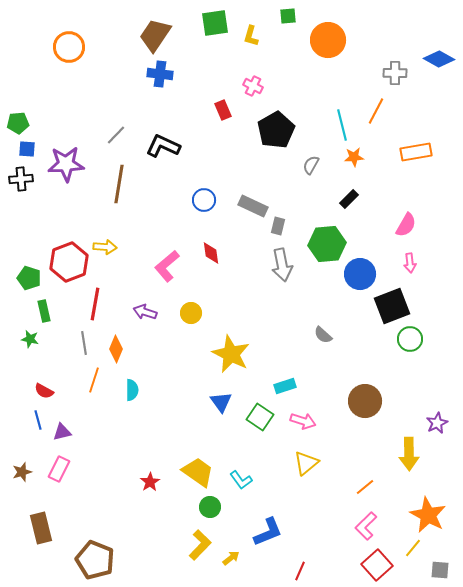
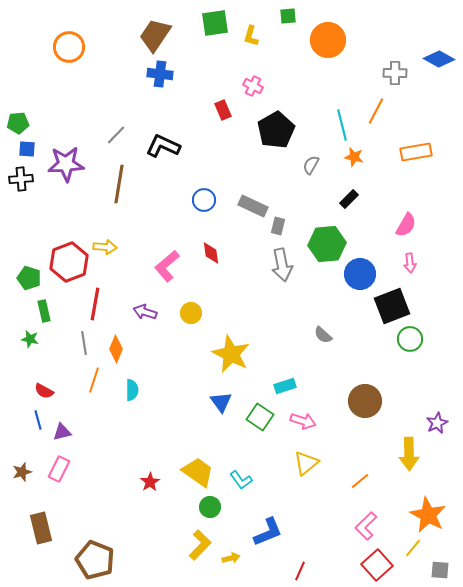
orange star at (354, 157): rotated 18 degrees clockwise
orange line at (365, 487): moved 5 px left, 6 px up
yellow arrow at (231, 558): rotated 24 degrees clockwise
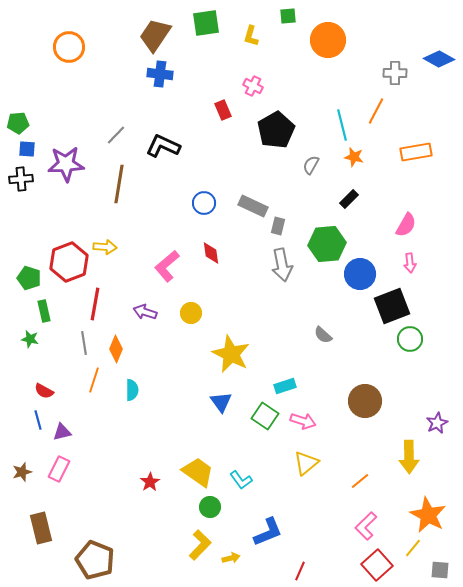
green square at (215, 23): moved 9 px left
blue circle at (204, 200): moved 3 px down
green square at (260, 417): moved 5 px right, 1 px up
yellow arrow at (409, 454): moved 3 px down
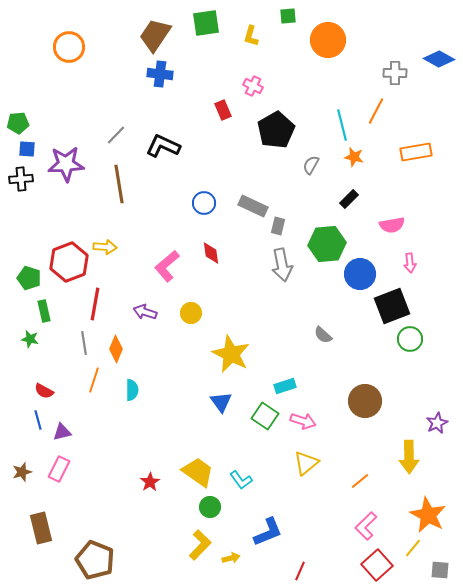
brown line at (119, 184): rotated 18 degrees counterclockwise
pink semicircle at (406, 225): moved 14 px left; rotated 50 degrees clockwise
